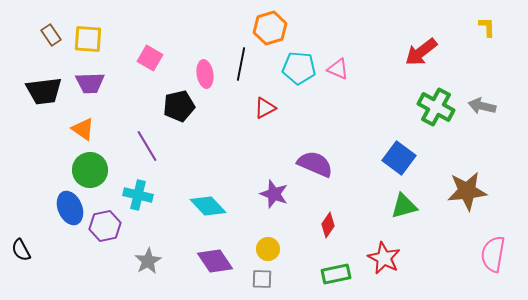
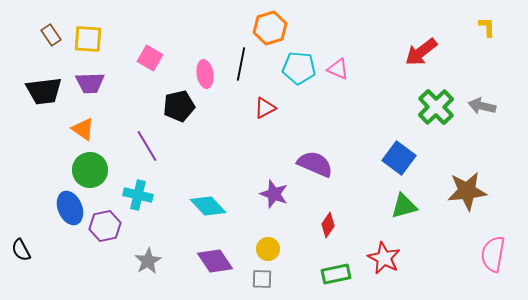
green cross: rotated 18 degrees clockwise
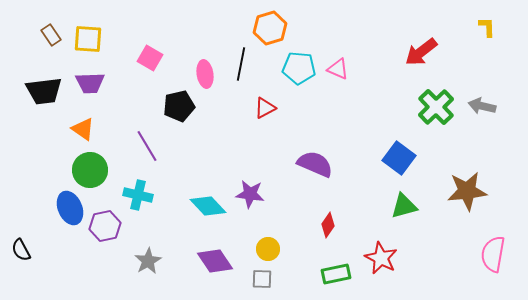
purple star: moved 24 px left; rotated 12 degrees counterclockwise
red star: moved 3 px left
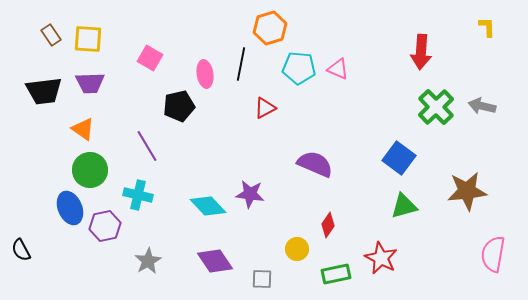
red arrow: rotated 48 degrees counterclockwise
yellow circle: moved 29 px right
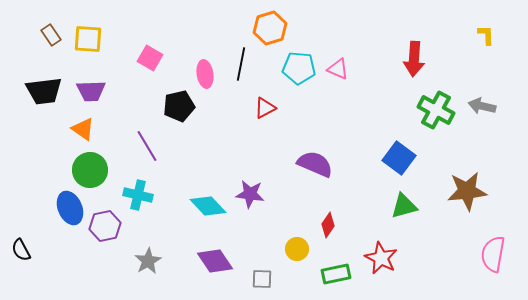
yellow L-shape: moved 1 px left, 8 px down
red arrow: moved 7 px left, 7 px down
purple trapezoid: moved 1 px right, 8 px down
green cross: moved 3 px down; rotated 18 degrees counterclockwise
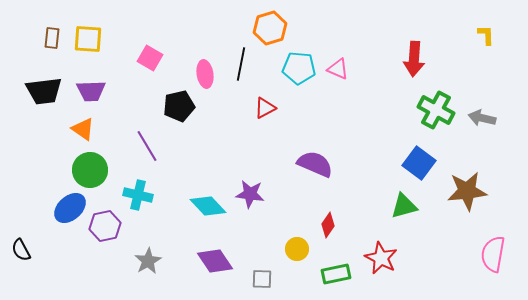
brown rectangle: moved 1 px right, 3 px down; rotated 40 degrees clockwise
gray arrow: moved 12 px down
blue square: moved 20 px right, 5 px down
blue ellipse: rotated 72 degrees clockwise
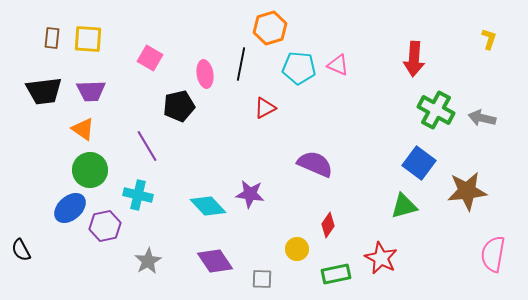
yellow L-shape: moved 3 px right, 4 px down; rotated 20 degrees clockwise
pink triangle: moved 4 px up
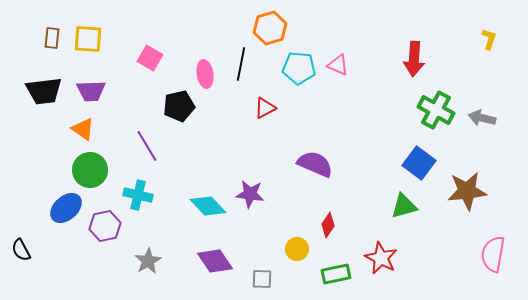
blue ellipse: moved 4 px left
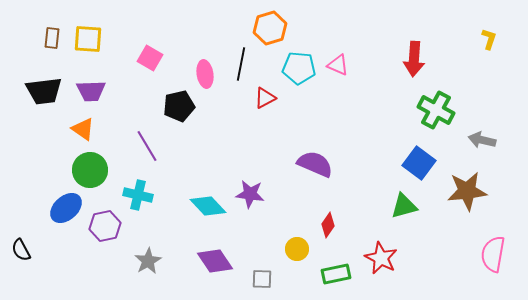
red triangle: moved 10 px up
gray arrow: moved 22 px down
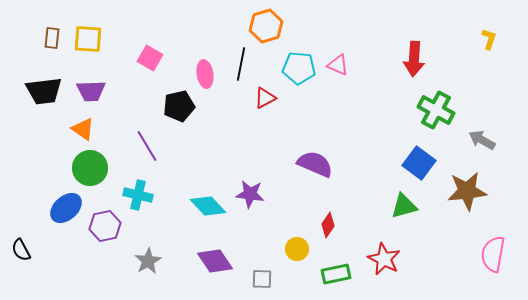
orange hexagon: moved 4 px left, 2 px up
gray arrow: rotated 16 degrees clockwise
green circle: moved 2 px up
red star: moved 3 px right, 1 px down
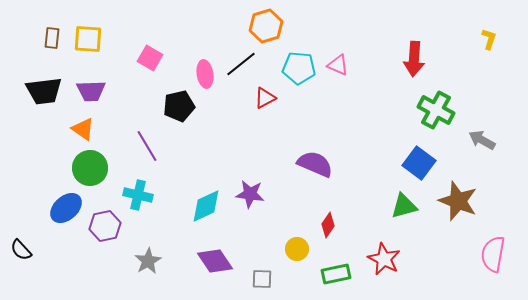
black line: rotated 40 degrees clockwise
brown star: moved 9 px left, 10 px down; rotated 27 degrees clockwise
cyan diamond: moved 2 px left; rotated 72 degrees counterclockwise
black semicircle: rotated 15 degrees counterclockwise
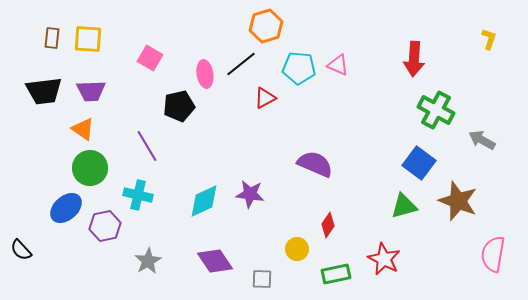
cyan diamond: moved 2 px left, 5 px up
